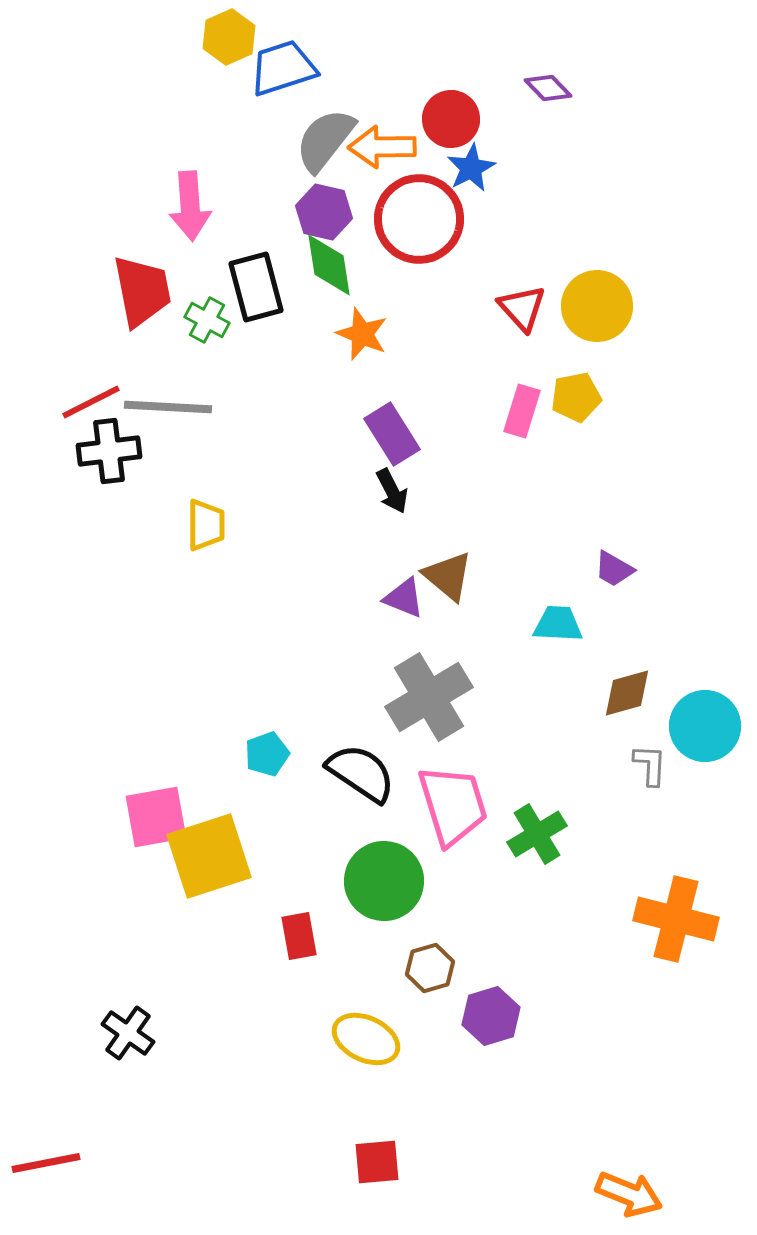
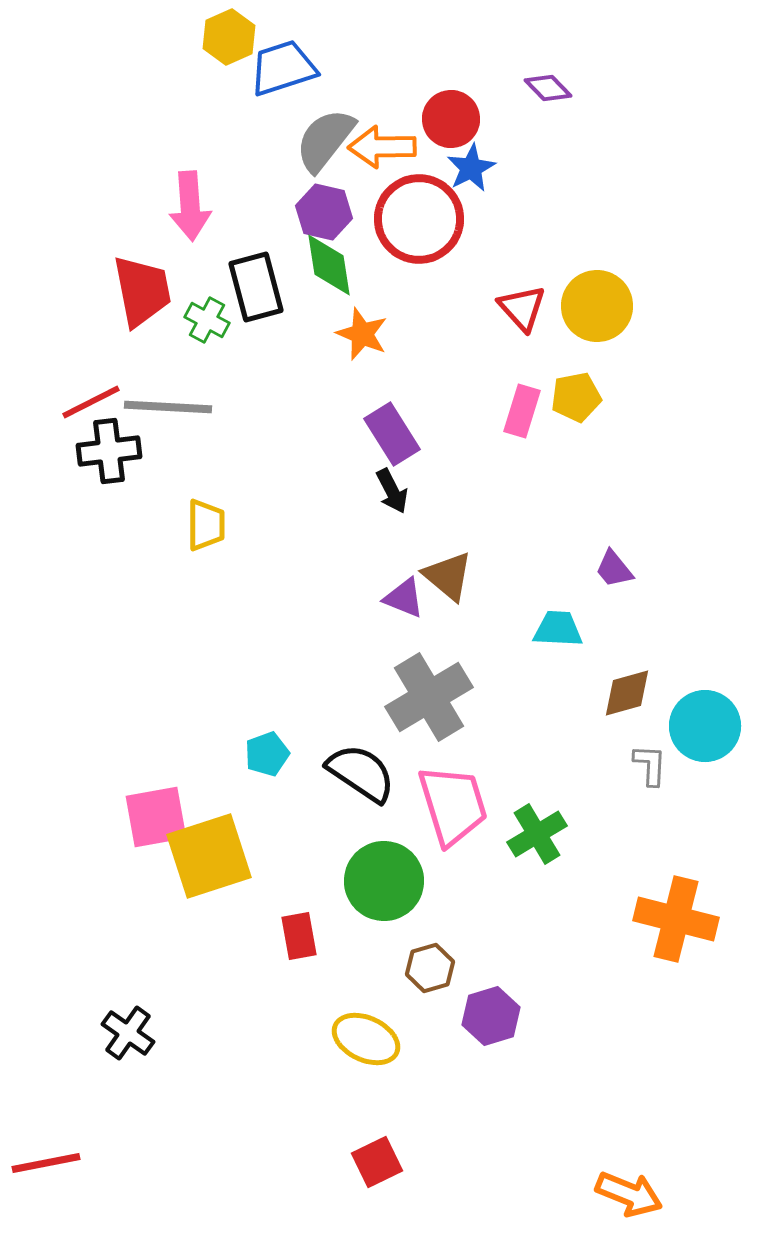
purple trapezoid at (614, 569): rotated 21 degrees clockwise
cyan trapezoid at (558, 624): moved 5 px down
red square at (377, 1162): rotated 21 degrees counterclockwise
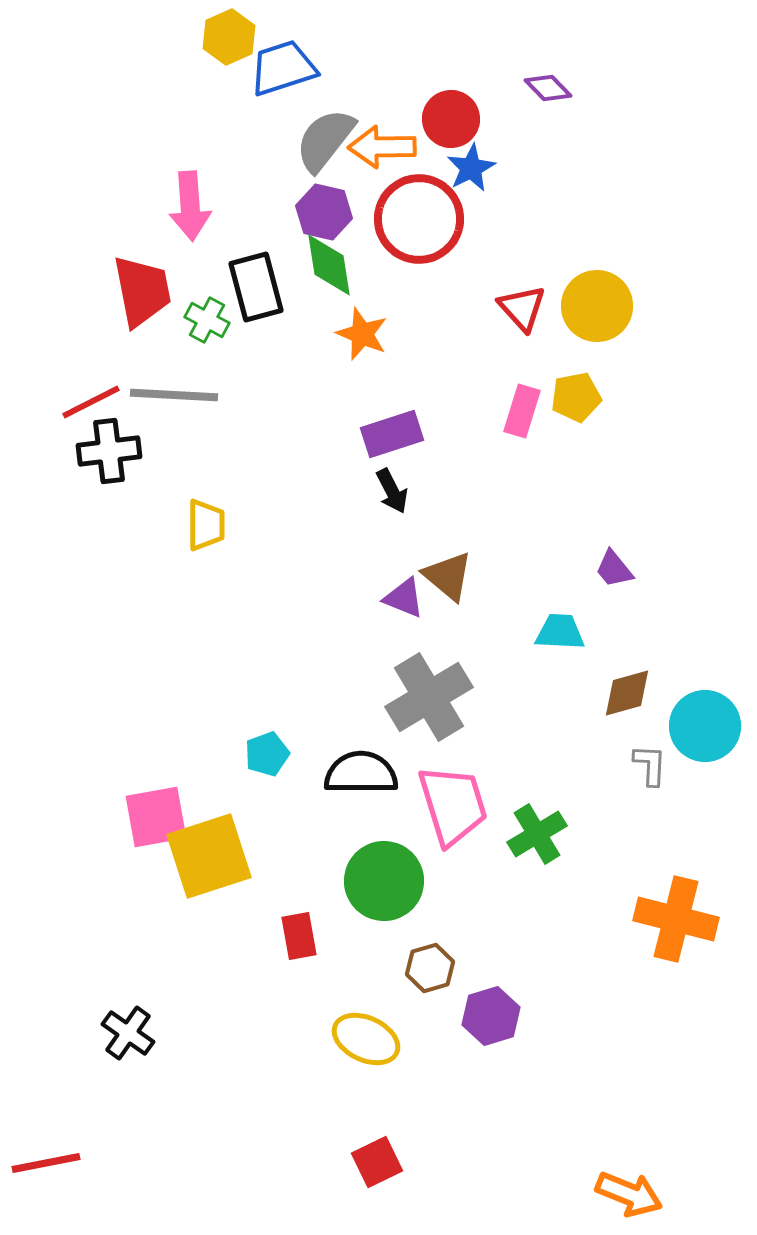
gray line at (168, 407): moved 6 px right, 12 px up
purple rectangle at (392, 434): rotated 76 degrees counterclockwise
cyan trapezoid at (558, 629): moved 2 px right, 3 px down
black semicircle at (361, 773): rotated 34 degrees counterclockwise
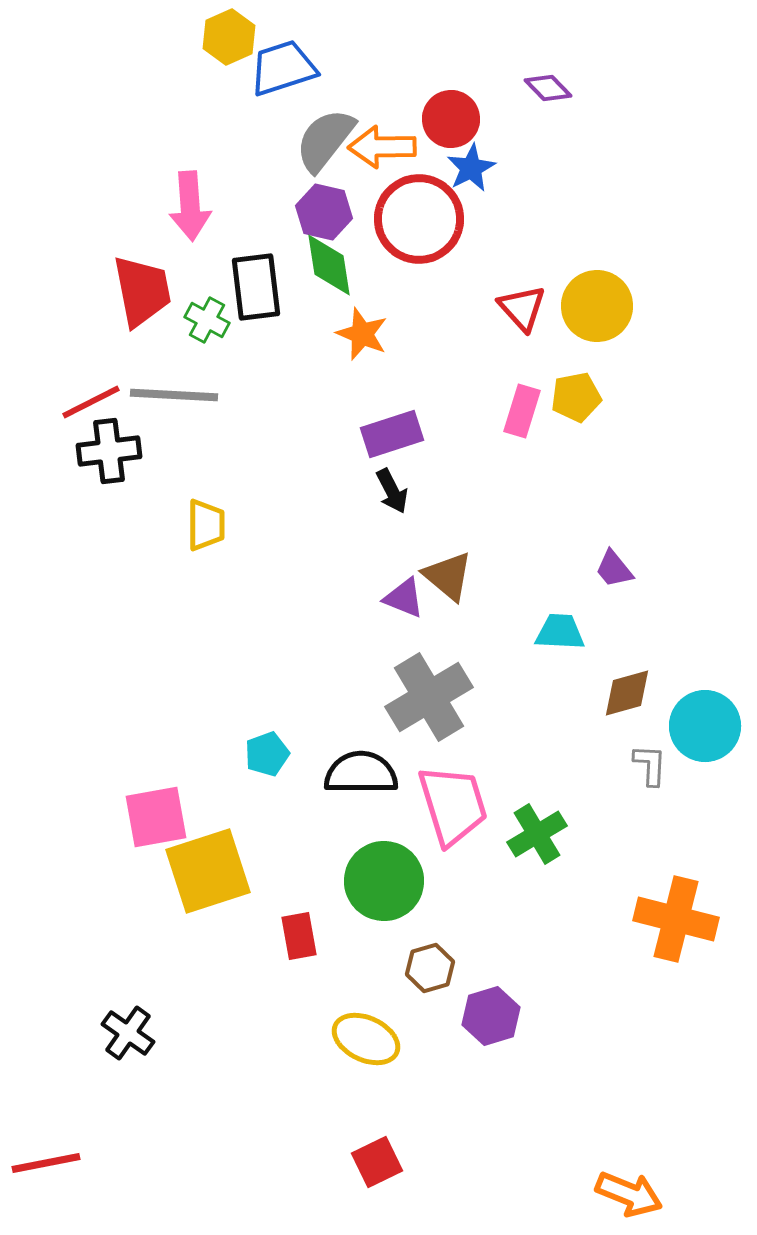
black rectangle at (256, 287): rotated 8 degrees clockwise
yellow square at (209, 856): moved 1 px left, 15 px down
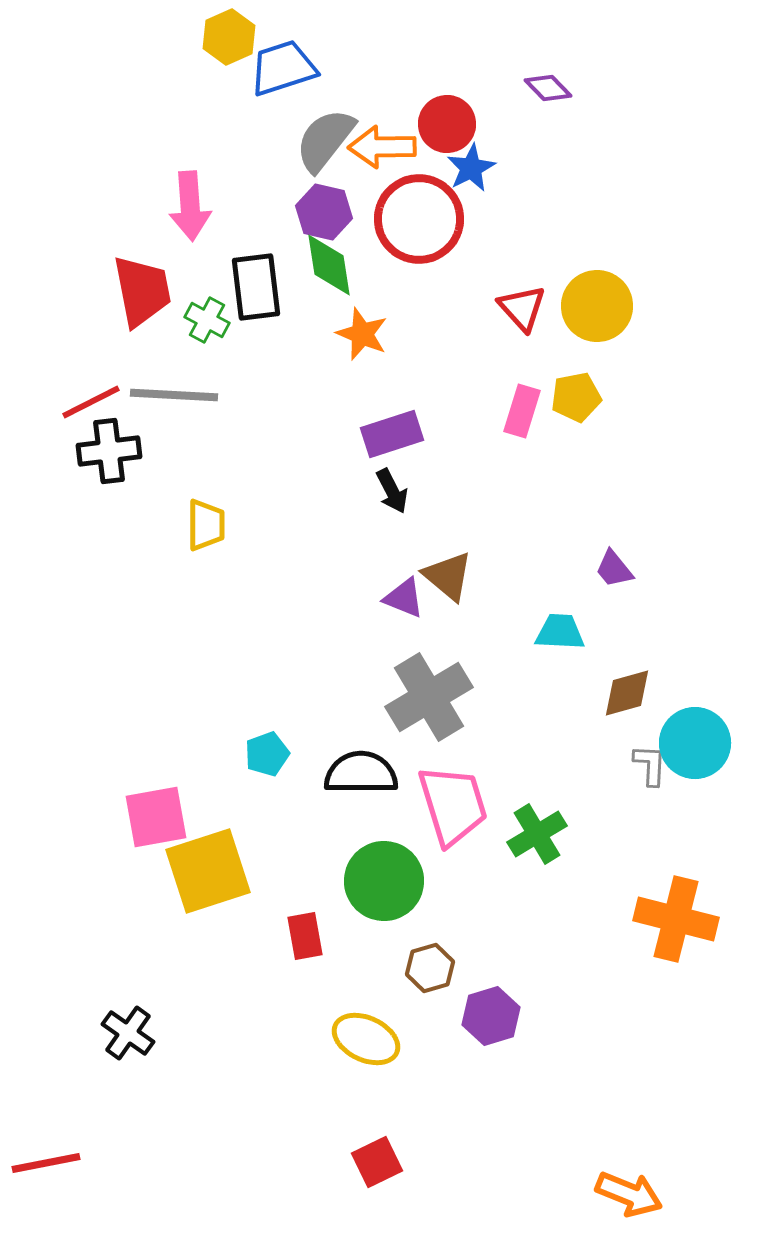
red circle at (451, 119): moved 4 px left, 5 px down
cyan circle at (705, 726): moved 10 px left, 17 px down
red rectangle at (299, 936): moved 6 px right
